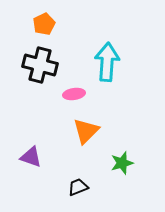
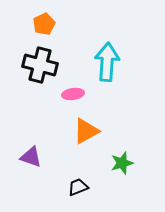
pink ellipse: moved 1 px left
orange triangle: rotated 16 degrees clockwise
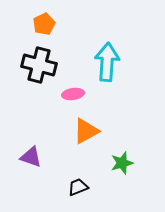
black cross: moved 1 px left
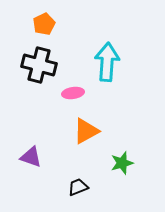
pink ellipse: moved 1 px up
